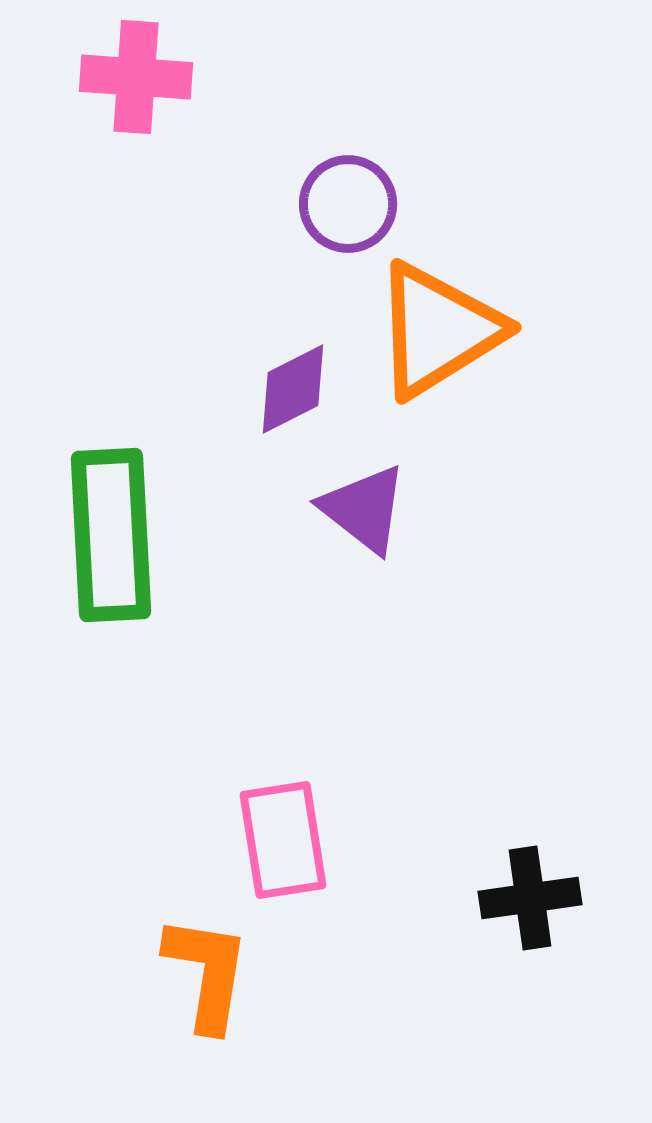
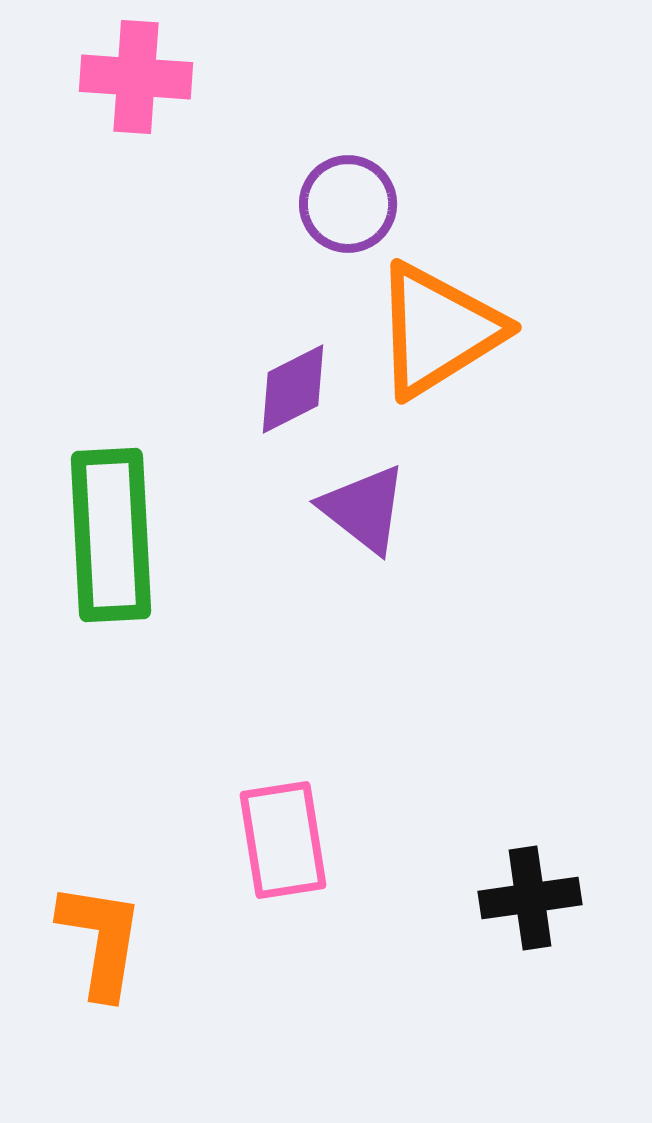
orange L-shape: moved 106 px left, 33 px up
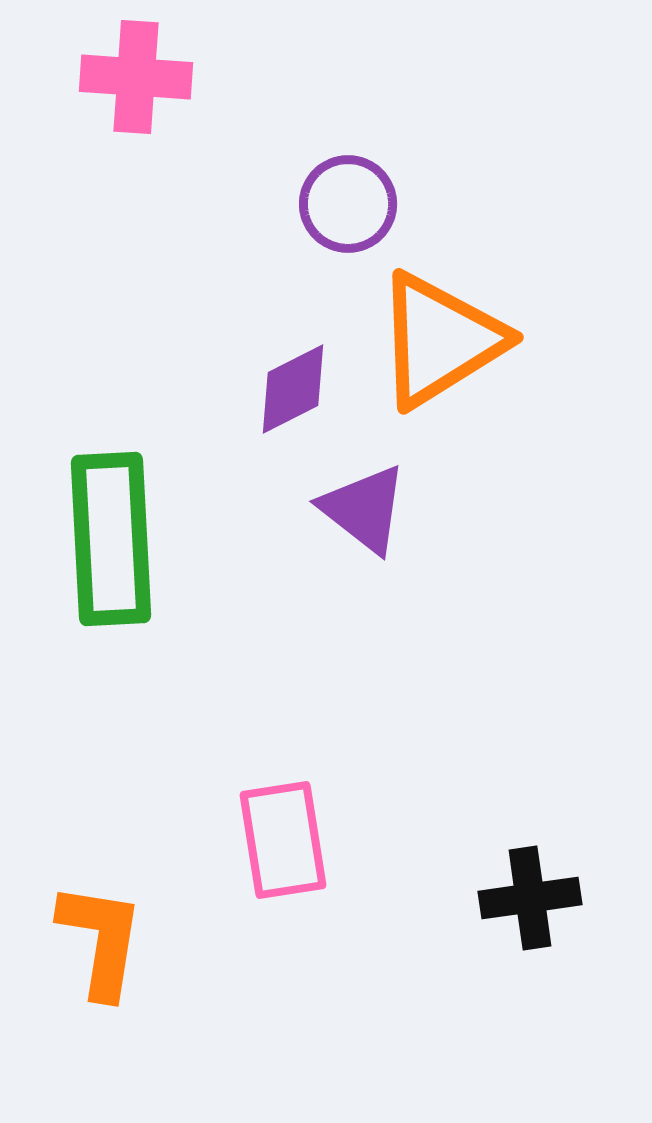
orange triangle: moved 2 px right, 10 px down
green rectangle: moved 4 px down
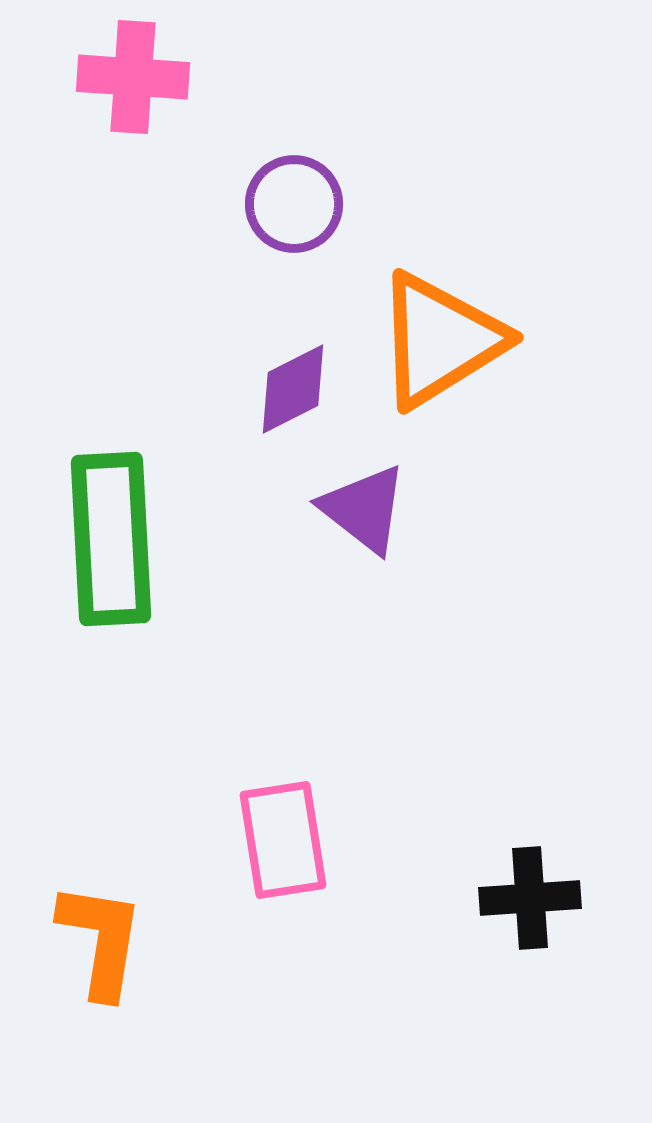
pink cross: moved 3 px left
purple circle: moved 54 px left
black cross: rotated 4 degrees clockwise
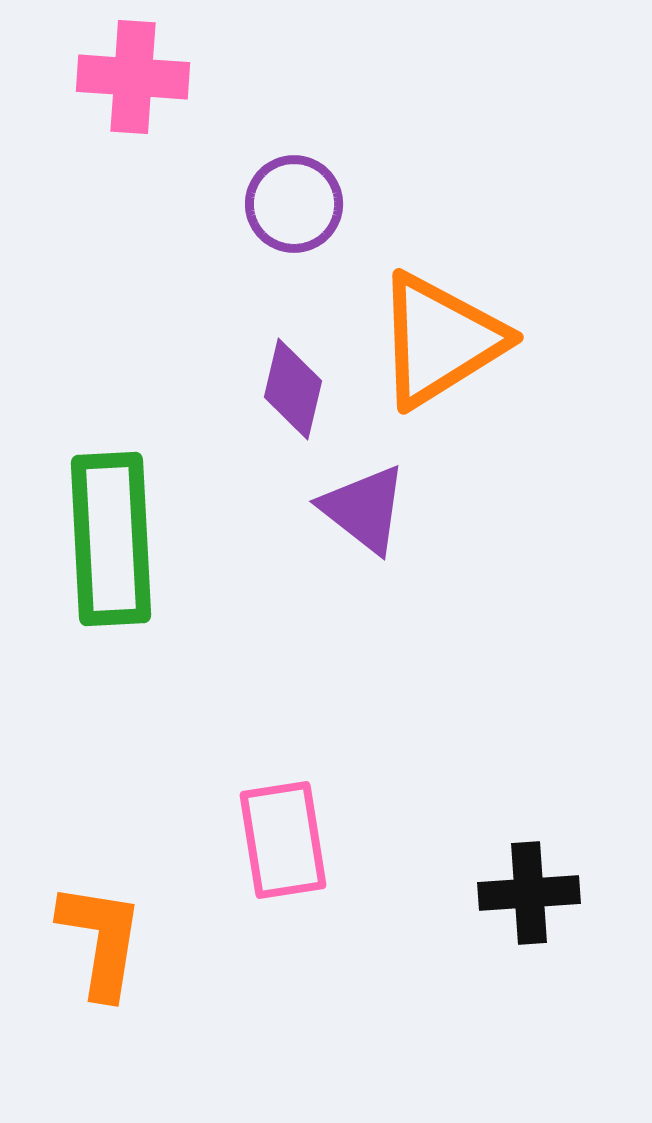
purple diamond: rotated 50 degrees counterclockwise
black cross: moved 1 px left, 5 px up
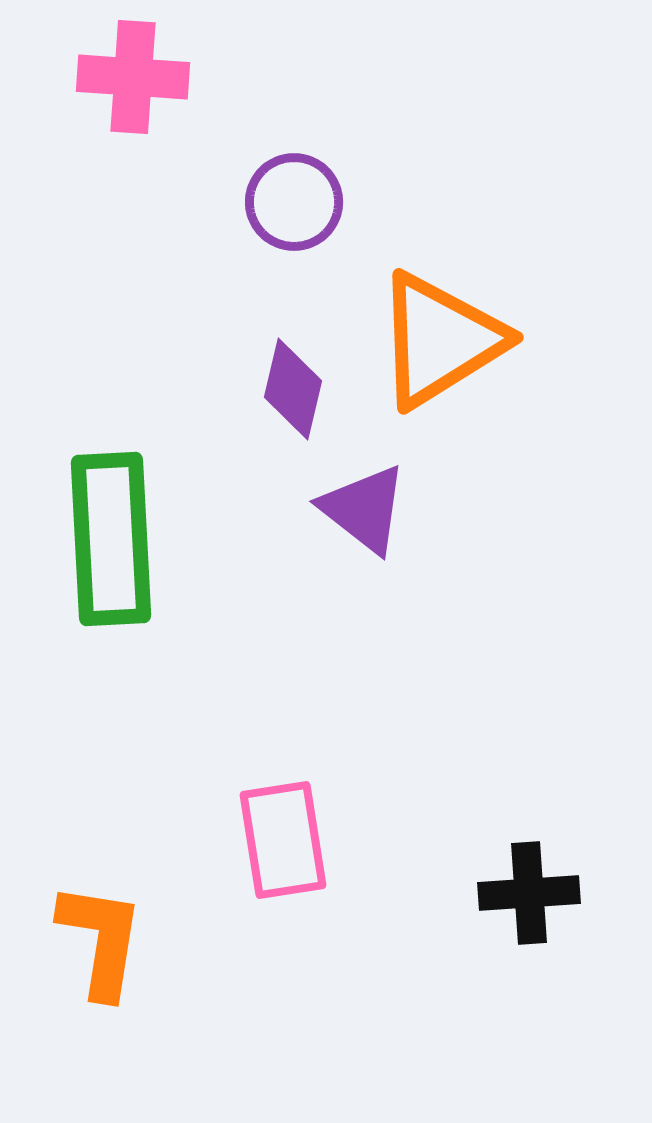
purple circle: moved 2 px up
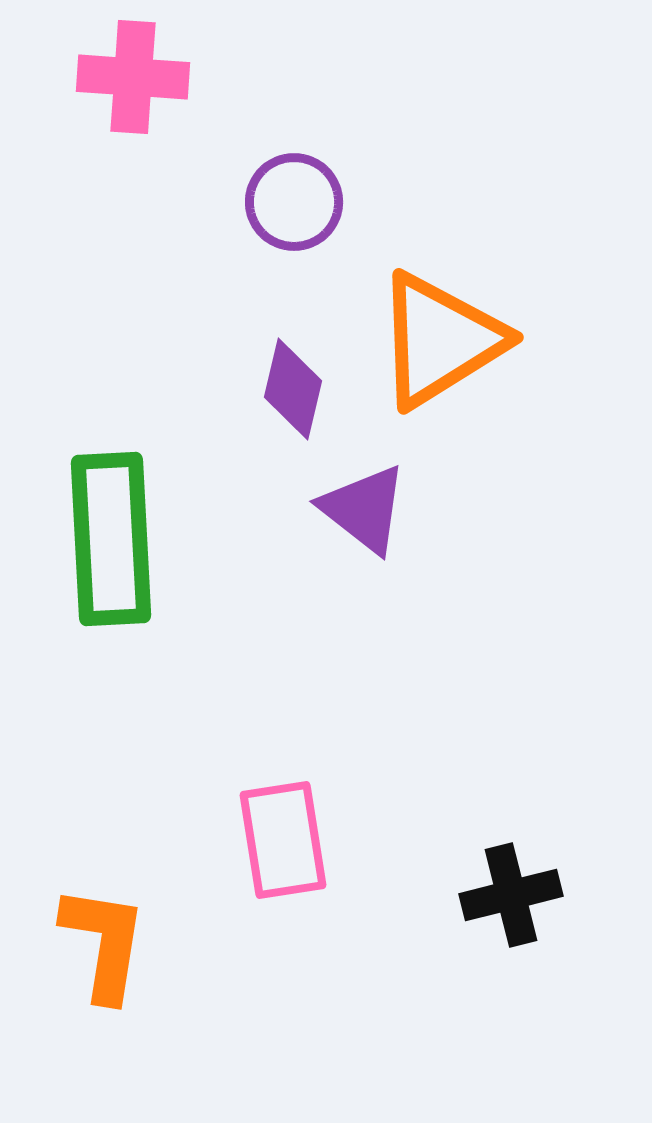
black cross: moved 18 px left, 2 px down; rotated 10 degrees counterclockwise
orange L-shape: moved 3 px right, 3 px down
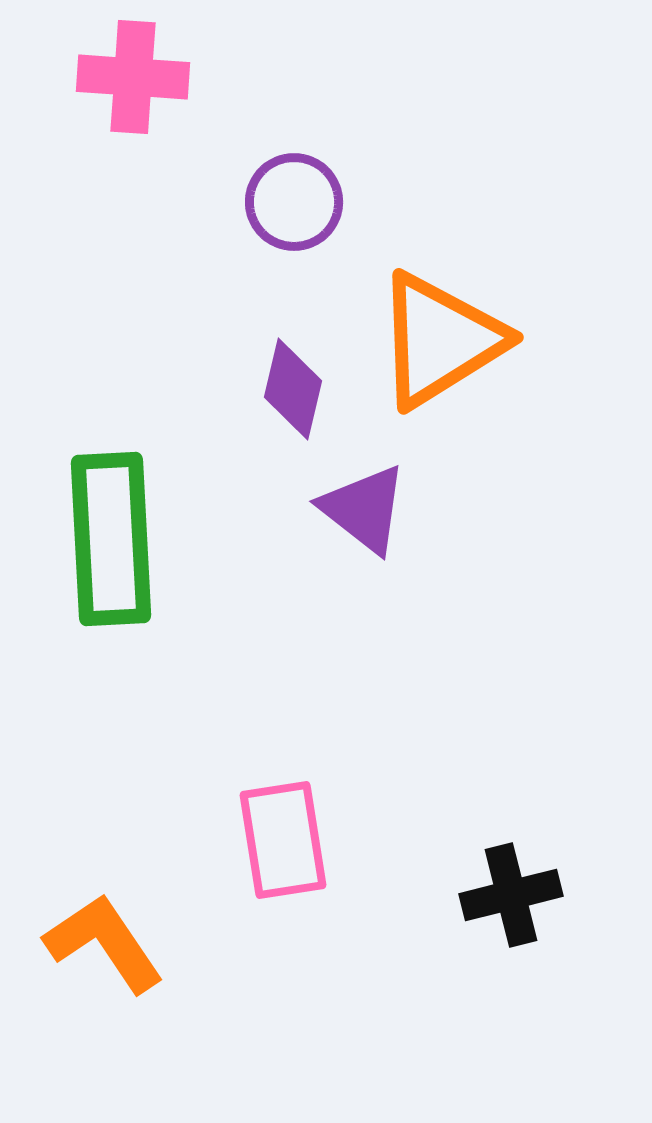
orange L-shape: rotated 43 degrees counterclockwise
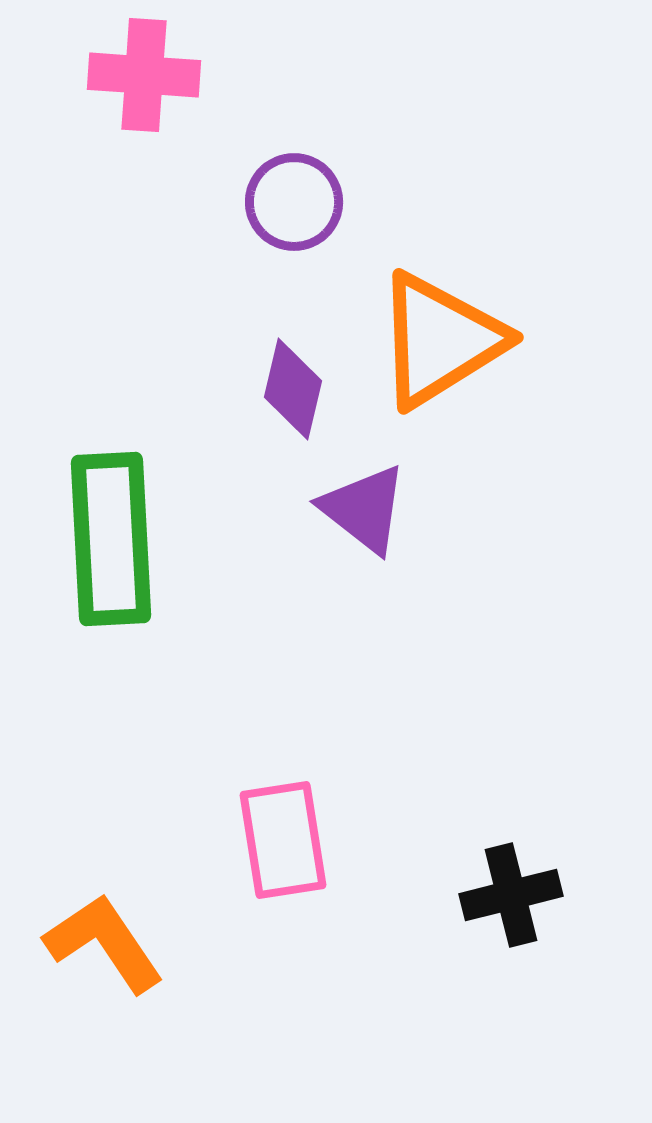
pink cross: moved 11 px right, 2 px up
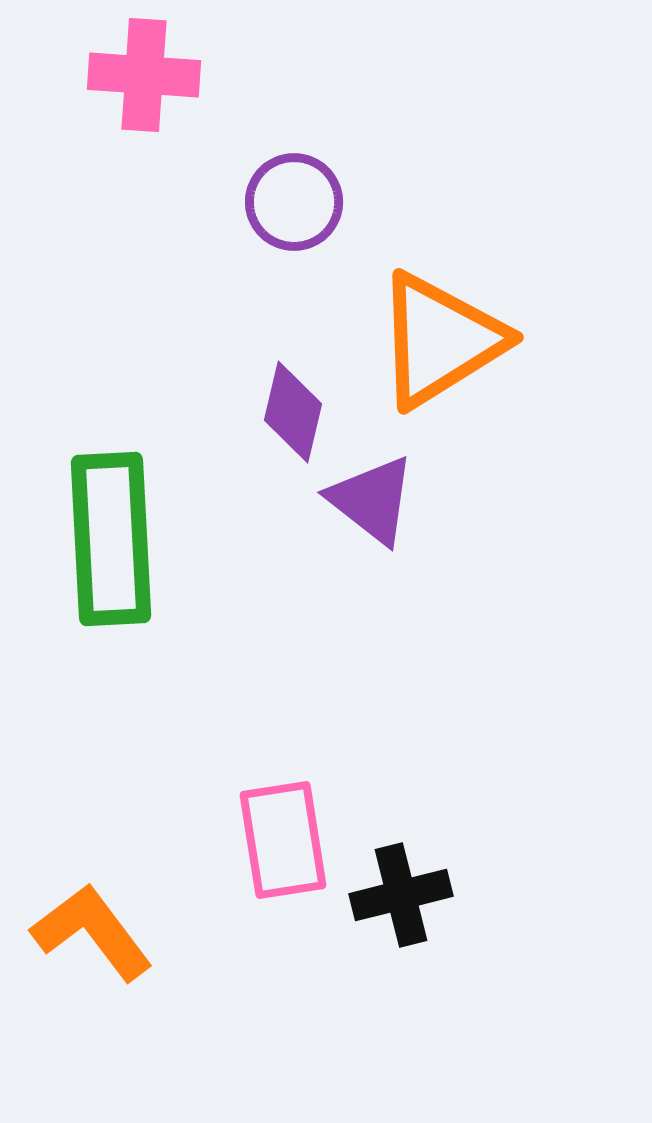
purple diamond: moved 23 px down
purple triangle: moved 8 px right, 9 px up
black cross: moved 110 px left
orange L-shape: moved 12 px left, 11 px up; rotated 3 degrees counterclockwise
